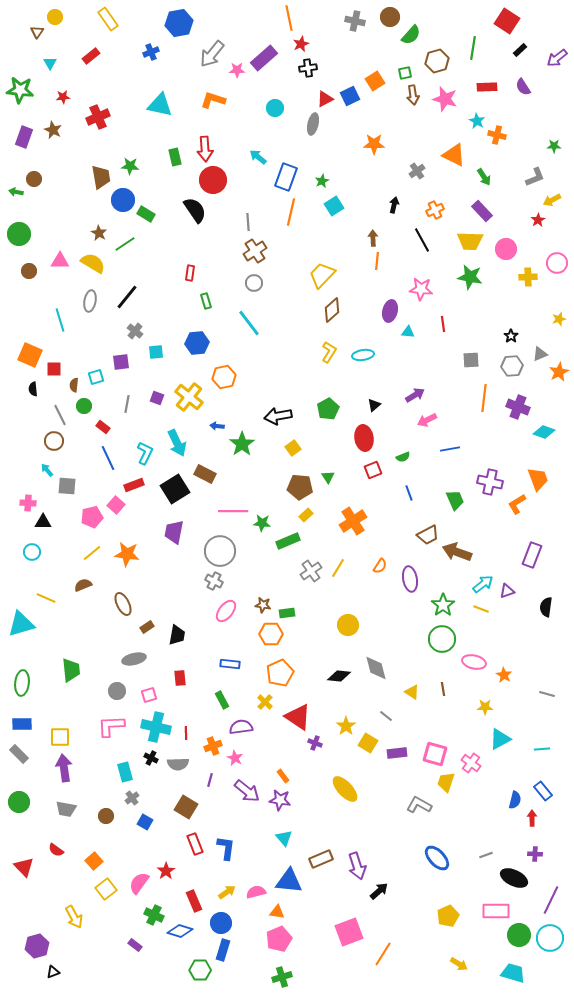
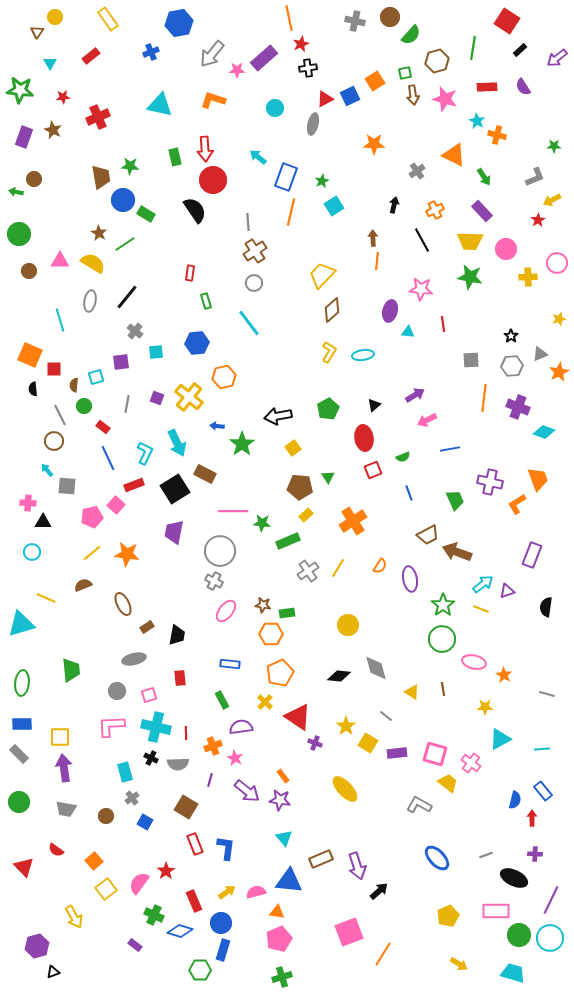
gray cross at (311, 571): moved 3 px left
yellow trapezoid at (446, 782): moved 2 px right, 1 px down; rotated 110 degrees clockwise
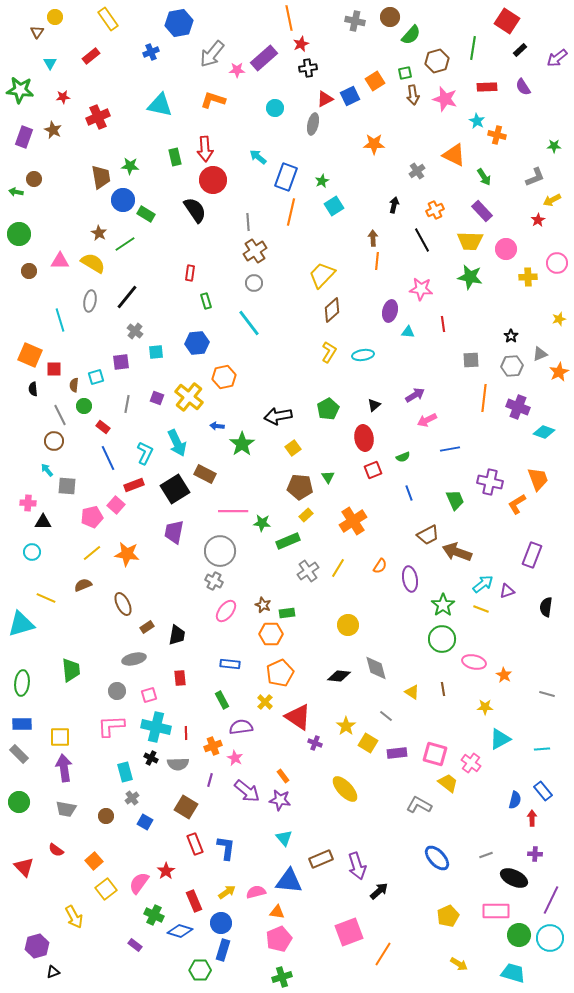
brown star at (263, 605): rotated 14 degrees clockwise
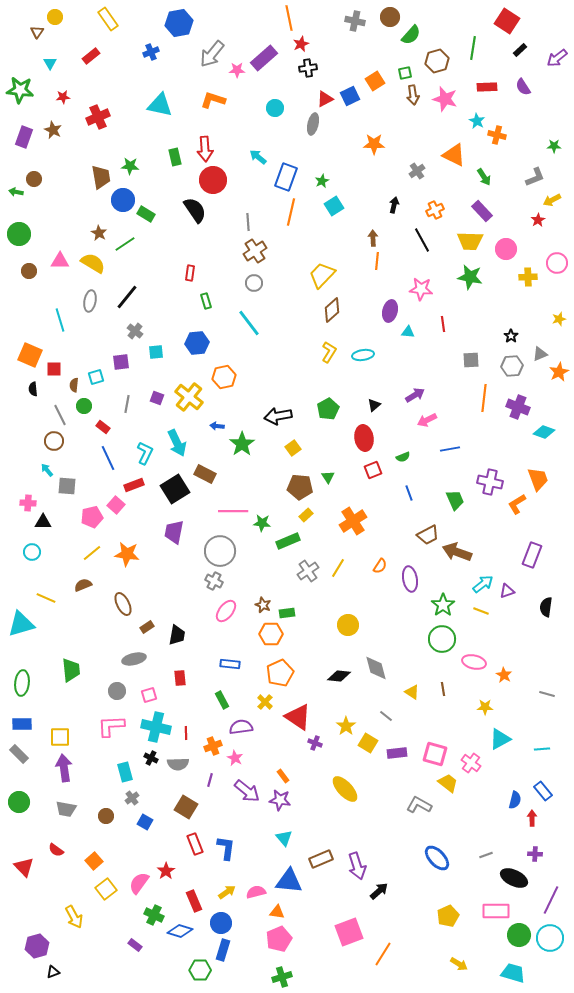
yellow line at (481, 609): moved 2 px down
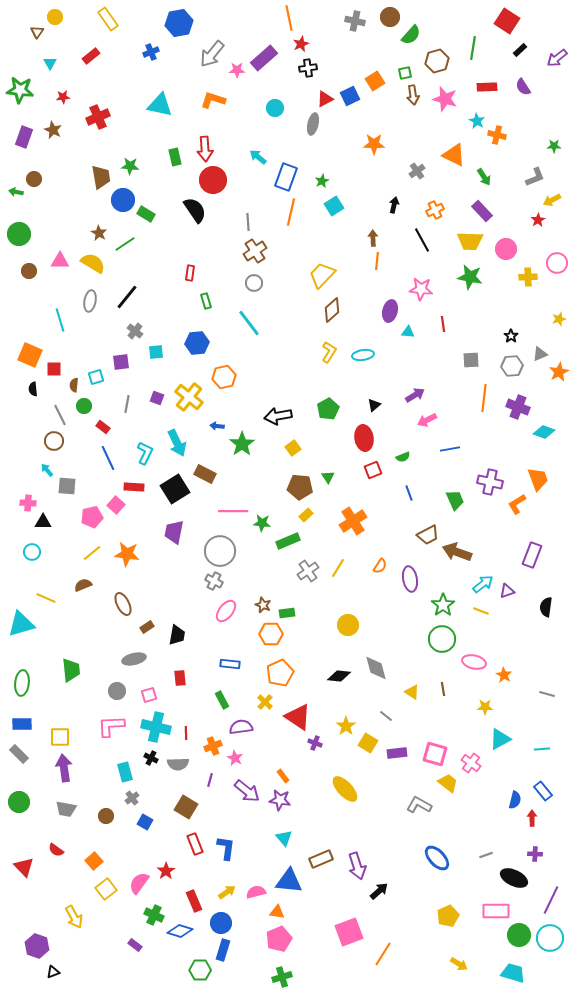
red rectangle at (134, 485): moved 2 px down; rotated 24 degrees clockwise
purple hexagon at (37, 946): rotated 25 degrees counterclockwise
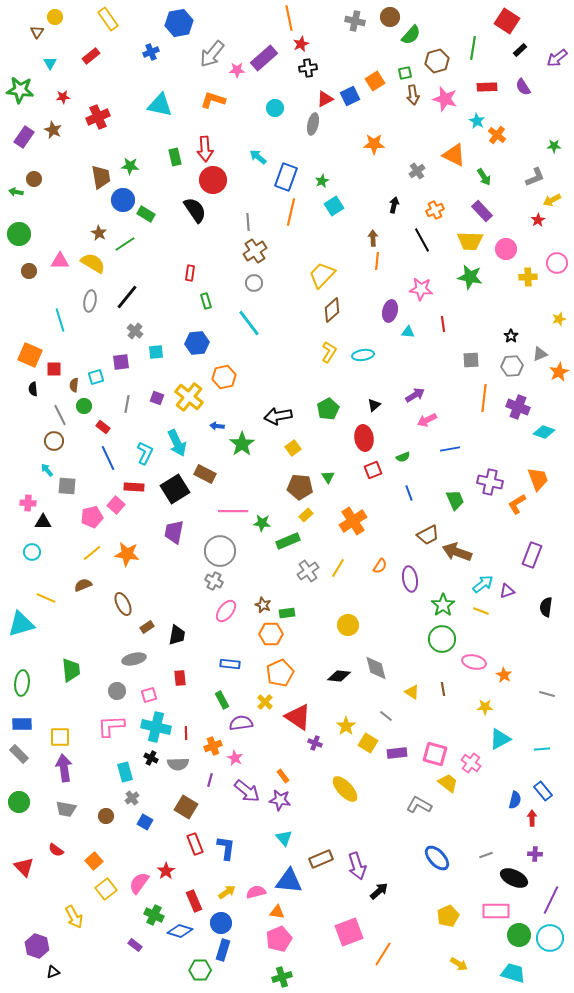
orange cross at (497, 135): rotated 24 degrees clockwise
purple rectangle at (24, 137): rotated 15 degrees clockwise
purple semicircle at (241, 727): moved 4 px up
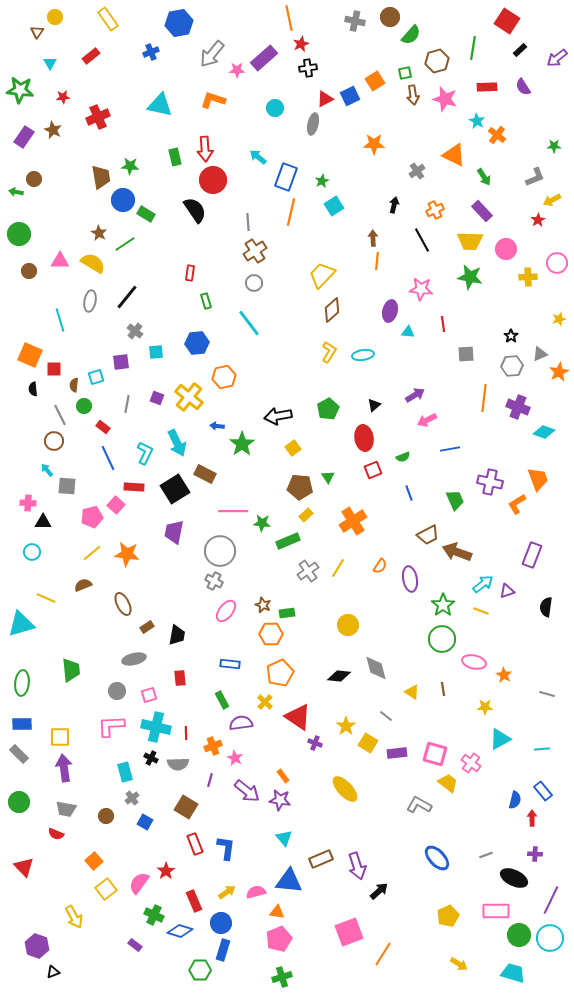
gray square at (471, 360): moved 5 px left, 6 px up
red semicircle at (56, 850): moved 16 px up; rotated 14 degrees counterclockwise
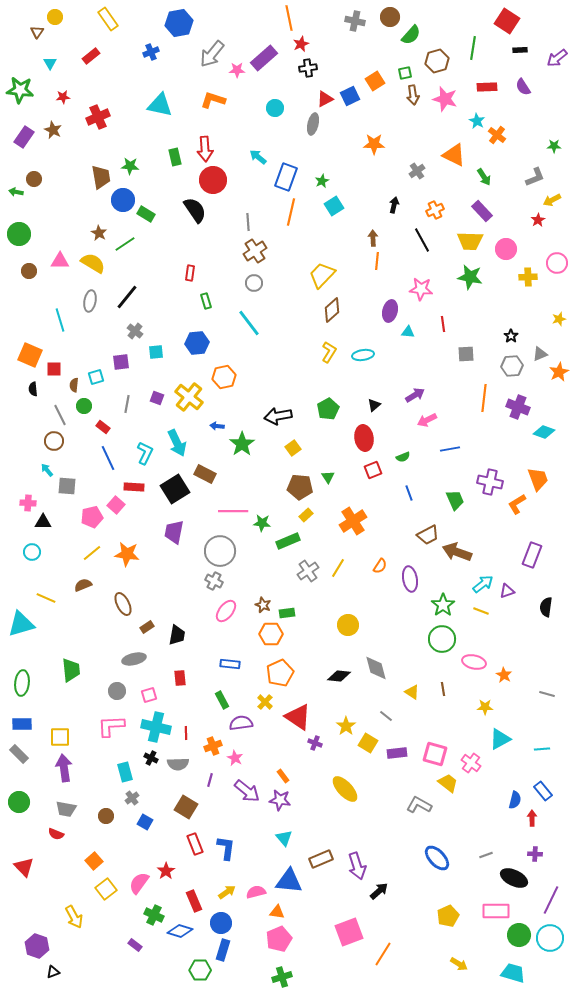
black rectangle at (520, 50): rotated 40 degrees clockwise
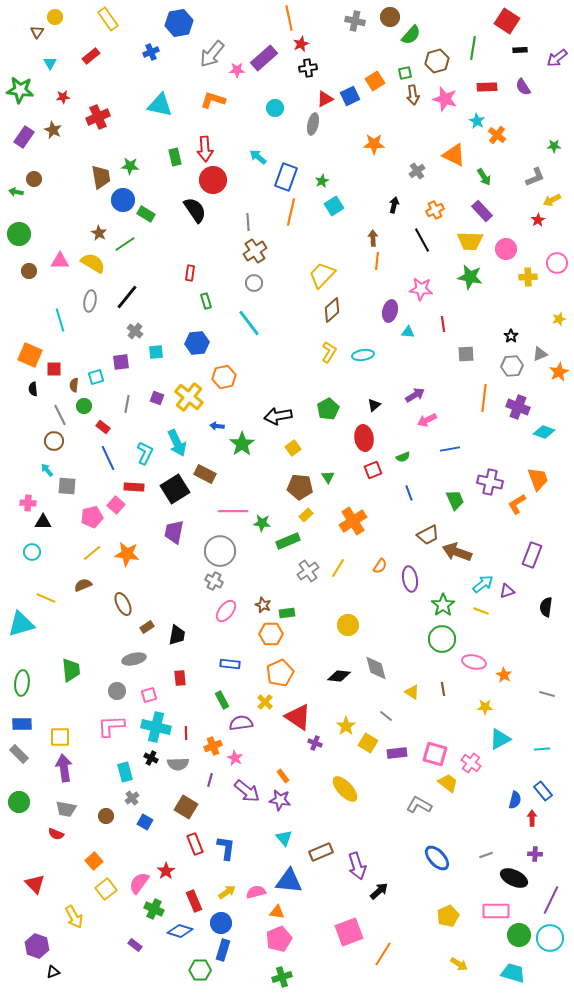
brown rectangle at (321, 859): moved 7 px up
red triangle at (24, 867): moved 11 px right, 17 px down
green cross at (154, 915): moved 6 px up
